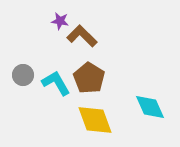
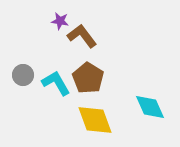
brown L-shape: rotated 8 degrees clockwise
brown pentagon: moved 1 px left
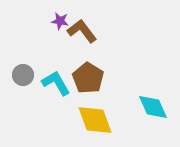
brown L-shape: moved 5 px up
cyan diamond: moved 3 px right
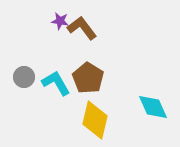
brown L-shape: moved 3 px up
gray circle: moved 1 px right, 2 px down
yellow diamond: rotated 33 degrees clockwise
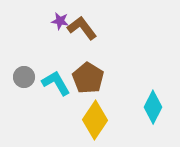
cyan diamond: rotated 52 degrees clockwise
yellow diamond: rotated 21 degrees clockwise
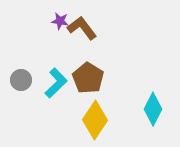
gray circle: moved 3 px left, 3 px down
cyan L-shape: rotated 76 degrees clockwise
cyan diamond: moved 2 px down
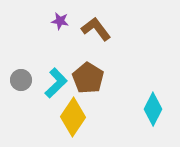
brown L-shape: moved 14 px right, 1 px down
yellow diamond: moved 22 px left, 3 px up
